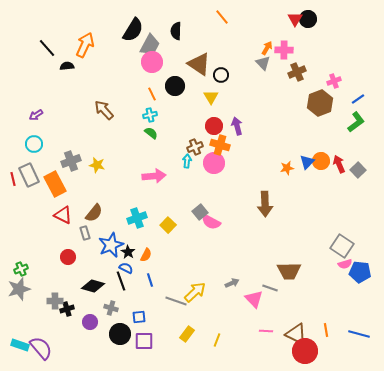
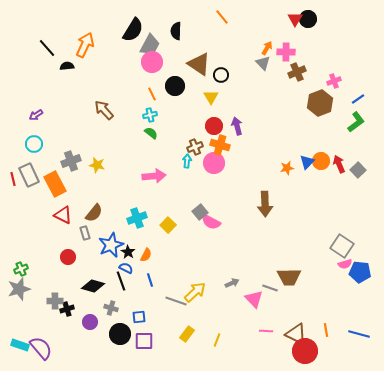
pink cross at (284, 50): moved 2 px right, 2 px down
brown trapezoid at (289, 271): moved 6 px down
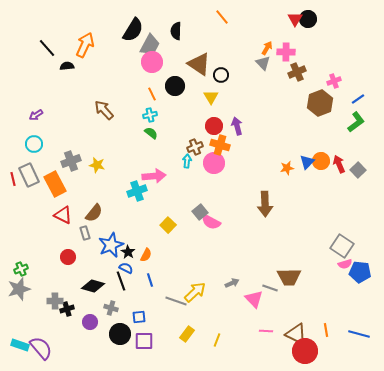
cyan cross at (137, 218): moved 27 px up
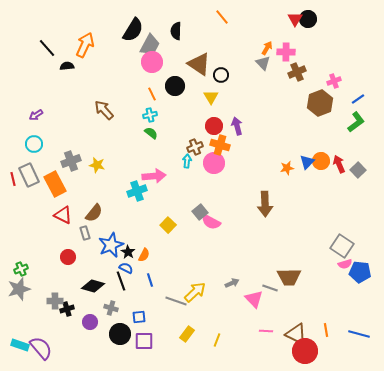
orange semicircle at (146, 255): moved 2 px left
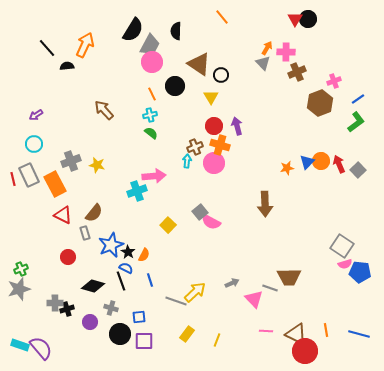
gray cross at (55, 301): moved 2 px down
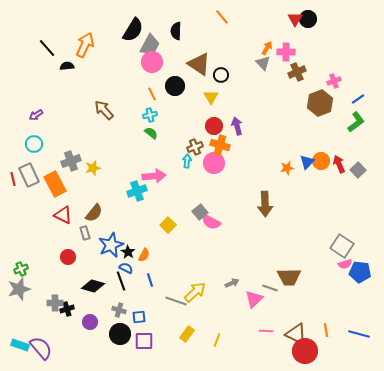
yellow star at (97, 165): moved 4 px left, 3 px down; rotated 28 degrees counterclockwise
pink triangle at (254, 299): rotated 30 degrees clockwise
gray cross at (111, 308): moved 8 px right, 2 px down
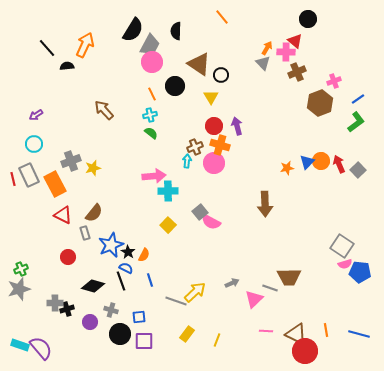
red triangle at (295, 19): moved 22 px down; rotated 21 degrees counterclockwise
cyan cross at (137, 191): moved 31 px right; rotated 18 degrees clockwise
gray cross at (119, 310): moved 8 px left
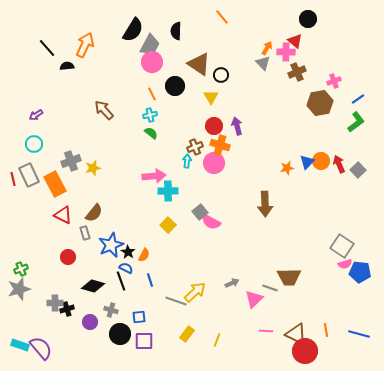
brown hexagon at (320, 103): rotated 10 degrees clockwise
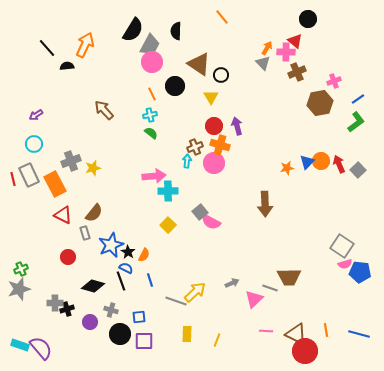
yellow rectangle at (187, 334): rotated 35 degrees counterclockwise
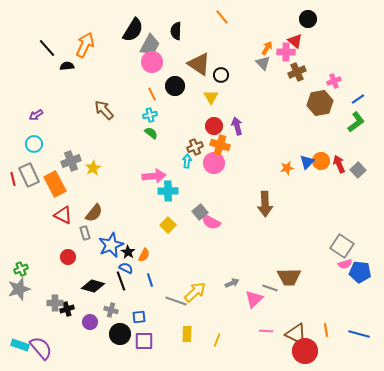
yellow star at (93, 168): rotated 14 degrees counterclockwise
